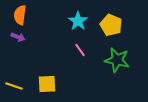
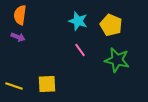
cyan star: rotated 18 degrees counterclockwise
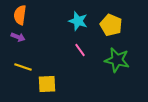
yellow line: moved 9 px right, 19 px up
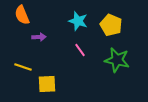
orange semicircle: moved 2 px right; rotated 30 degrees counterclockwise
purple arrow: moved 21 px right; rotated 24 degrees counterclockwise
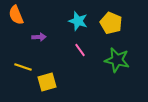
orange semicircle: moved 6 px left
yellow pentagon: moved 2 px up
yellow square: moved 2 px up; rotated 12 degrees counterclockwise
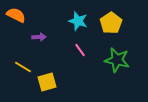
orange semicircle: rotated 138 degrees clockwise
yellow pentagon: rotated 15 degrees clockwise
yellow line: rotated 12 degrees clockwise
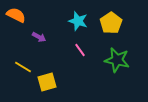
purple arrow: rotated 32 degrees clockwise
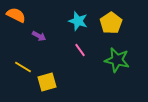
purple arrow: moved 1 px up
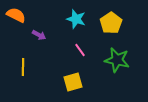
cyan star: moved 2 px left, 2 px up
purple arrow: moved 1 px up
yellow line: rotated 60 degrees clockwise
yellow square: moved 26 px right
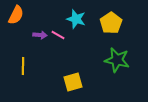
orange semicircle: rotated 90 degrees clockwise
purple arrow: moved 1 px right; rotated 24 degrees counterclockwise
pink line: moved 22 px left, 15 px up; rotated 24 degrees counterclockwise
yellow line: moved 1 px up
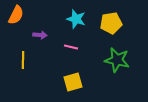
yellow pentagon: rotated 25 degrees clockwise
pink line: moved 13 px right, 12 px down; rotated 16 degrees counterclockwise
yellow line: moved 6 px up
